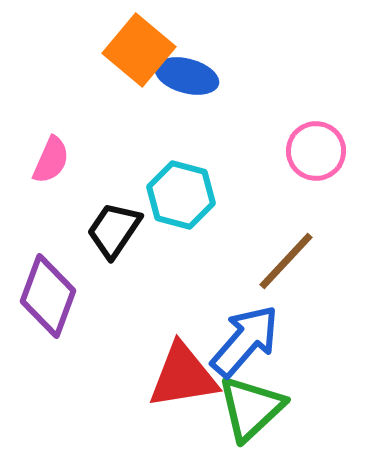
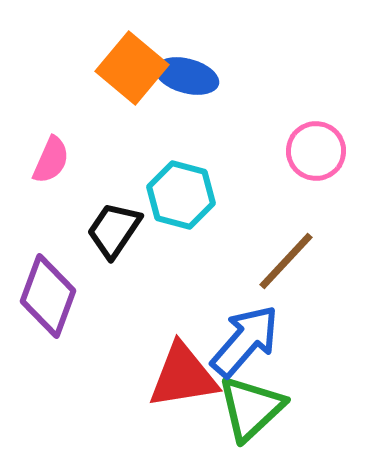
orange square: moved 7 px left, 18 px down
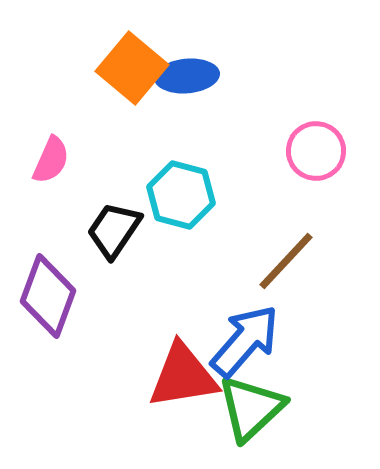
blue ellipse: rotated 20 degrees counterclockwise
